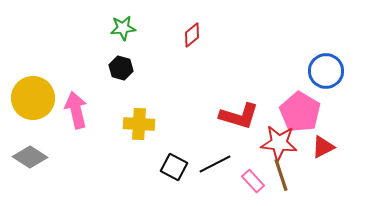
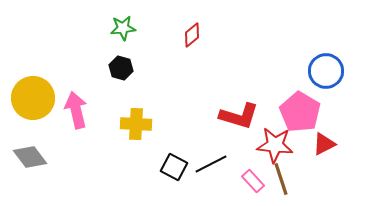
yellow cross: moved 3 px left
red star: moved 4 px left, 2 px down
red triangle: moved 1 px right, 3 px up
gray diamond: rotated 20 degrees clockwise
black line: moved 4 px left
brown line: moved 4 px down
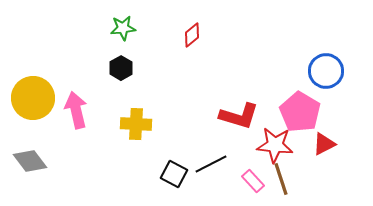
black hexagon: rotated 15 degrees clockwise
gray diamond: moved 4 px down
black square: moved 7 px down
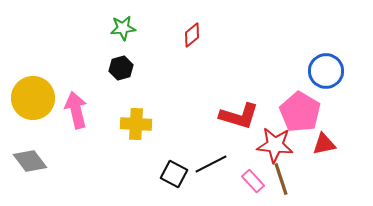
black hexagon: rotated 15 degrees clockwise
red triangle: rotated 15 degrees clockwise
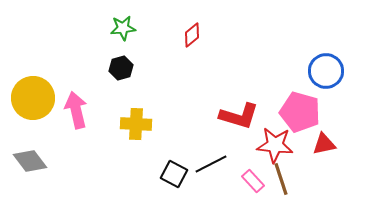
pink pentagon: rotated 15 degrees counterclockwise
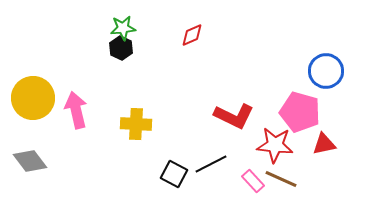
red diamond: rotated 15 degrees clockwise
black hexagon: moved 20 px up; rotated 20 degrees counterclockwise
red L-shape: moved 5 px left; rotated 9 degrees clockwise
brown line: rotated 48 degrees counterclockwise
